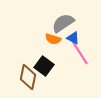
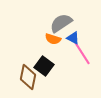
gray semicircle: moved 2 px left
pink line: moved 2 px right
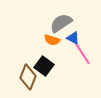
orange semicircle: moved 1 px left, 1 px down
brown diamond: rotated 10 degrees clockwise
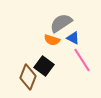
pink line: moved 7 px down
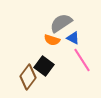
brown diamond: rotated 15 degrees clockwise
